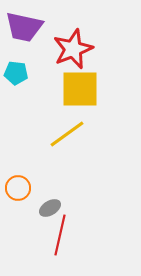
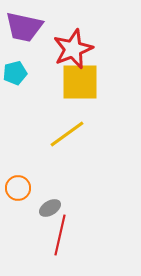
cyan pentagon: moved 1 px left; rotated 20 degrees counterclockwise
yellow square: moved 7 px up
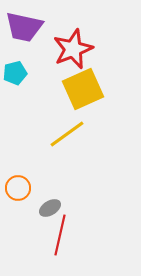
yellow square: moved 3 px right, 7 px down; rotated 24 degrees counterclockwise
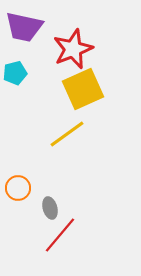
gray ellipse: rotated 75 degrees counterclockwise
red line: rotated 27 degrees clockwise
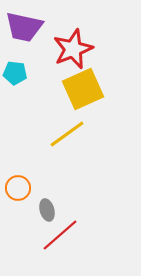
cyan pentagon: rotated 20 degrees clockwise
gray ellipse: moved 3 px left, 2 px down
red line: rotated 9 degrees clockwise
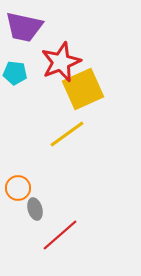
red star: moved 12 px left, 13 px down
gray ellipse: moved 12 px left, 1 px up
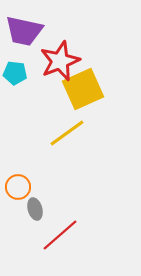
purple trapezoid: moved 4 px down
red star: moved 1 px left, 1 px up
yellow line: moved 1 px up
orange circle: moved 1 px up
